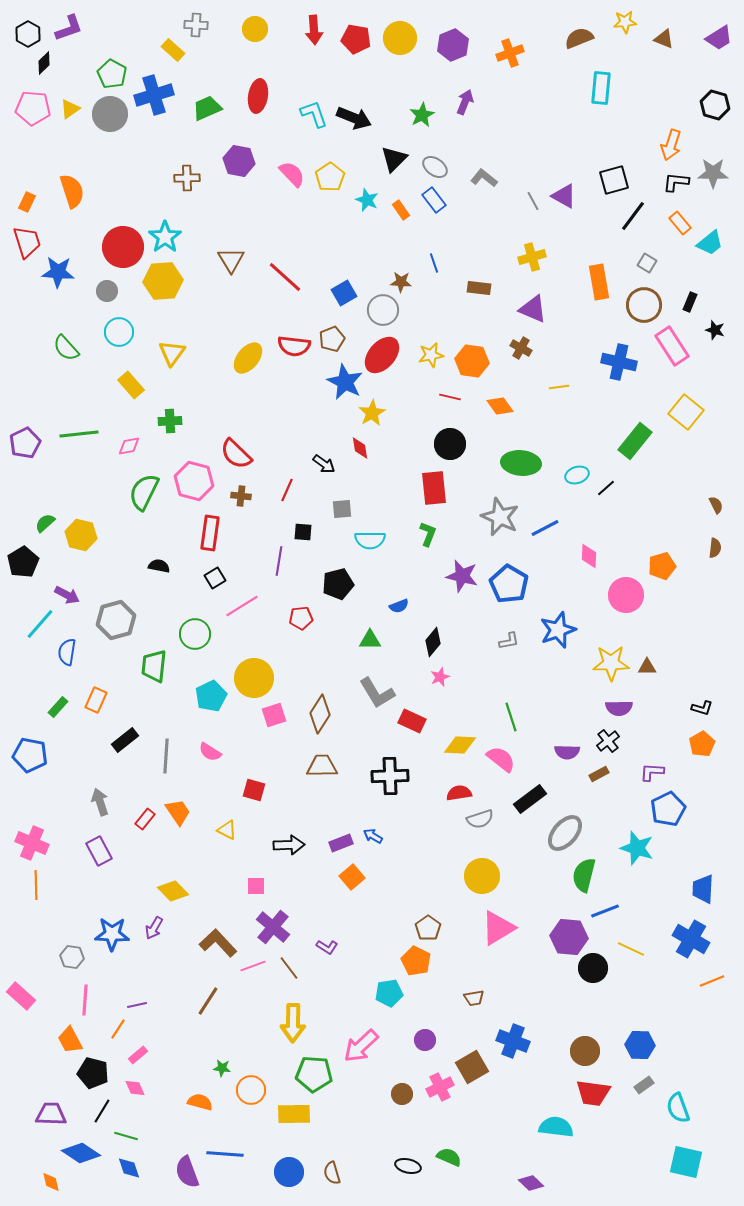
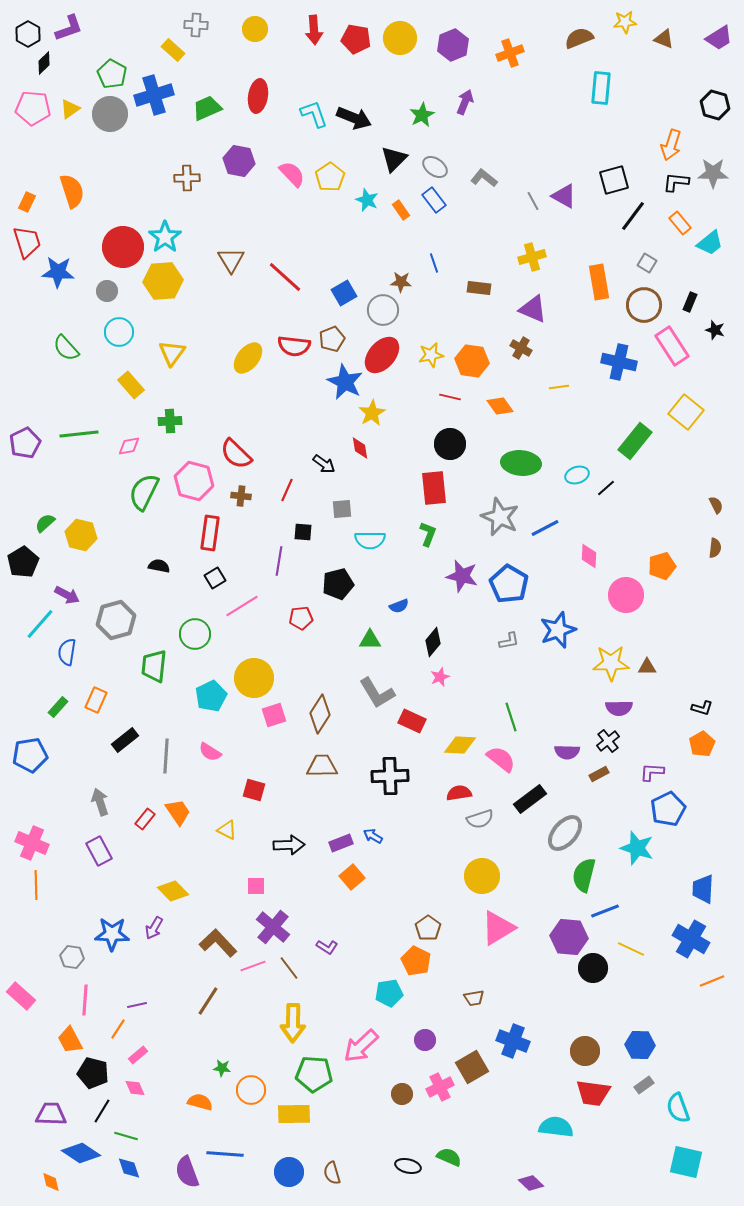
blue pentagon at (30, 755): rotated 20 degrees counterclockwise
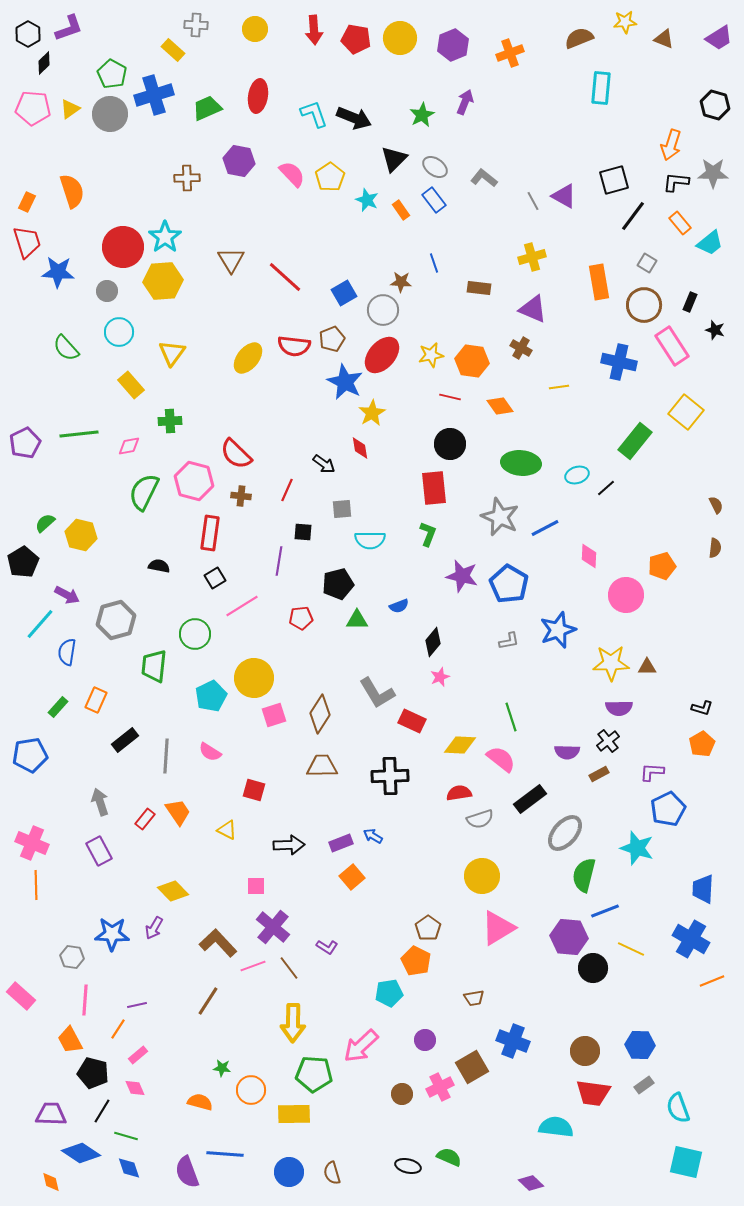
green triangle at (370, 640): moved 13 px left, 20 px up
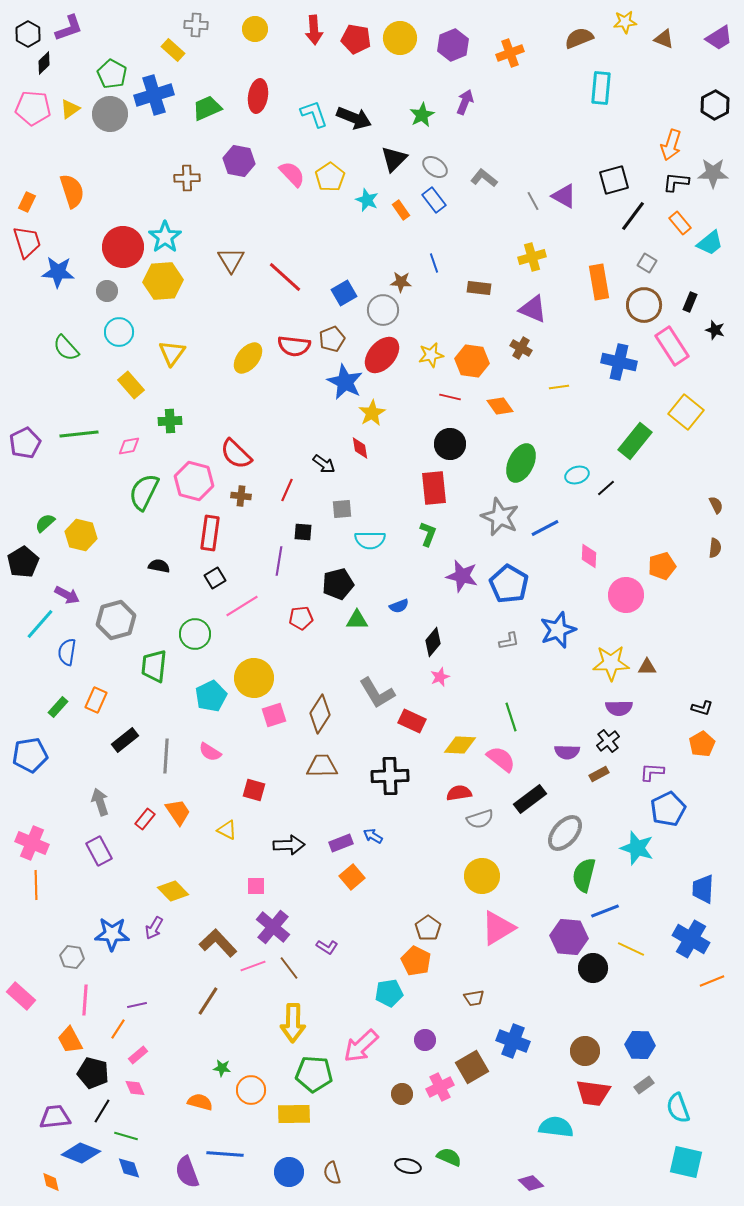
black hexagon at (715, 105): rotated 16 degrees clockwise
green ellipse at (521, 463): rotated 69 degrees counterclockwise
purple trapezoid at (51, 1114): moved 4 px right, 3 px down; rotated 8 degrees counterclockwise
blue diamond at (81, 1153): rotated 12 degrees counterclockwise
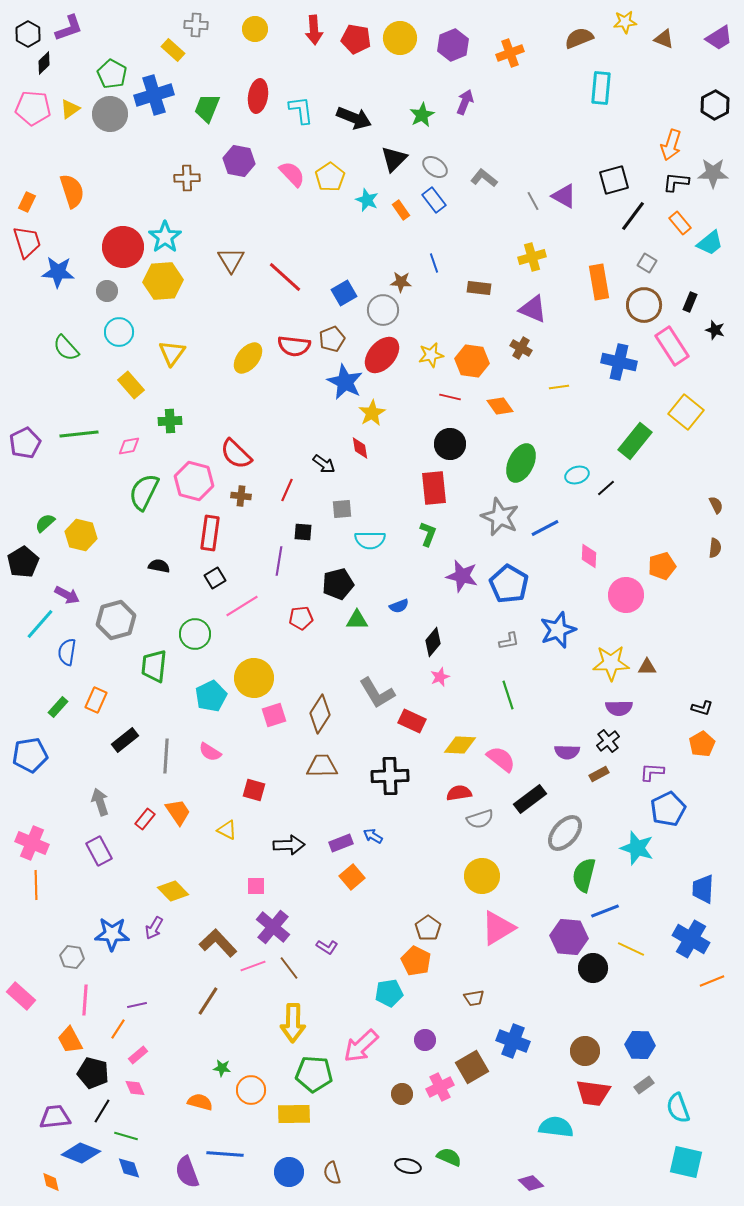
green trapezoid at (207, 108): rotated 44 degrees counterclockwise
cyan L-shape at (314, 114): moved 13 px left, 4 px up; rotated 12 degrees clockwise
green line at (511, 717): moved 3 px left, 22 px up
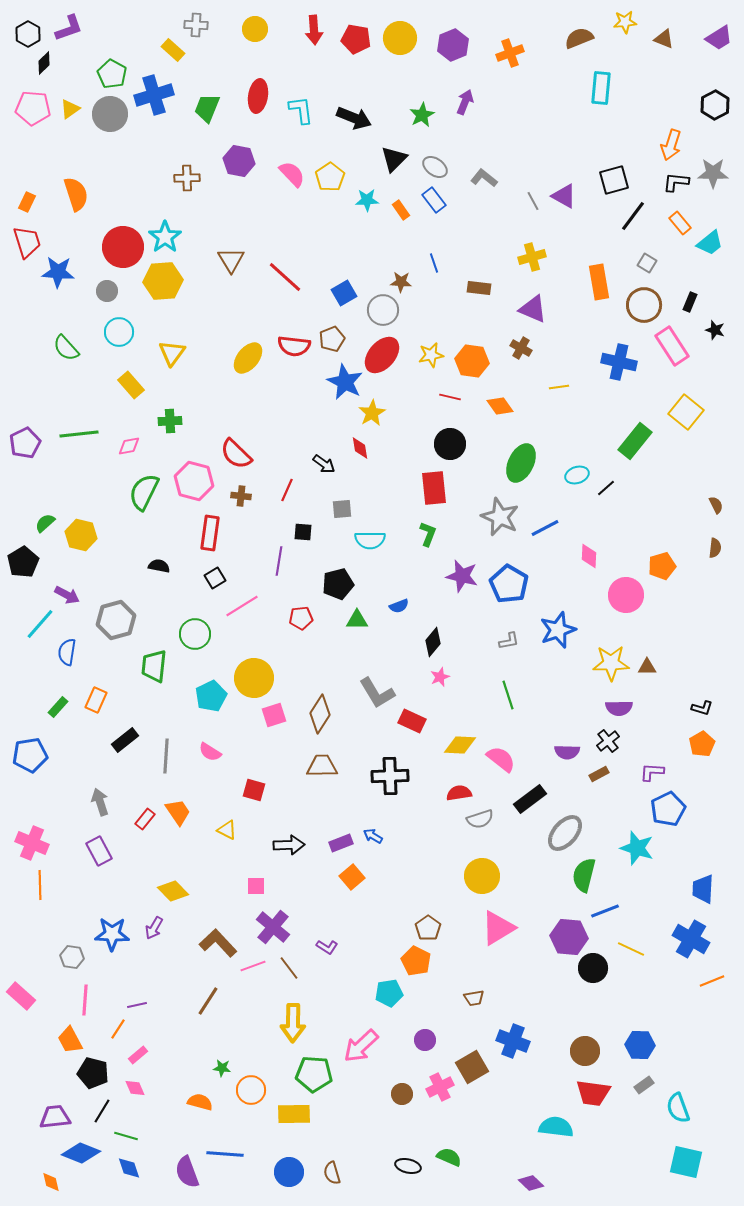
orange semicircle at (72, 191): moved 4 px right, 3 px down
cyan star at (367, 200): rotated 25 degrees counterclockwise
orange line at (36, 885): moved 4 px right
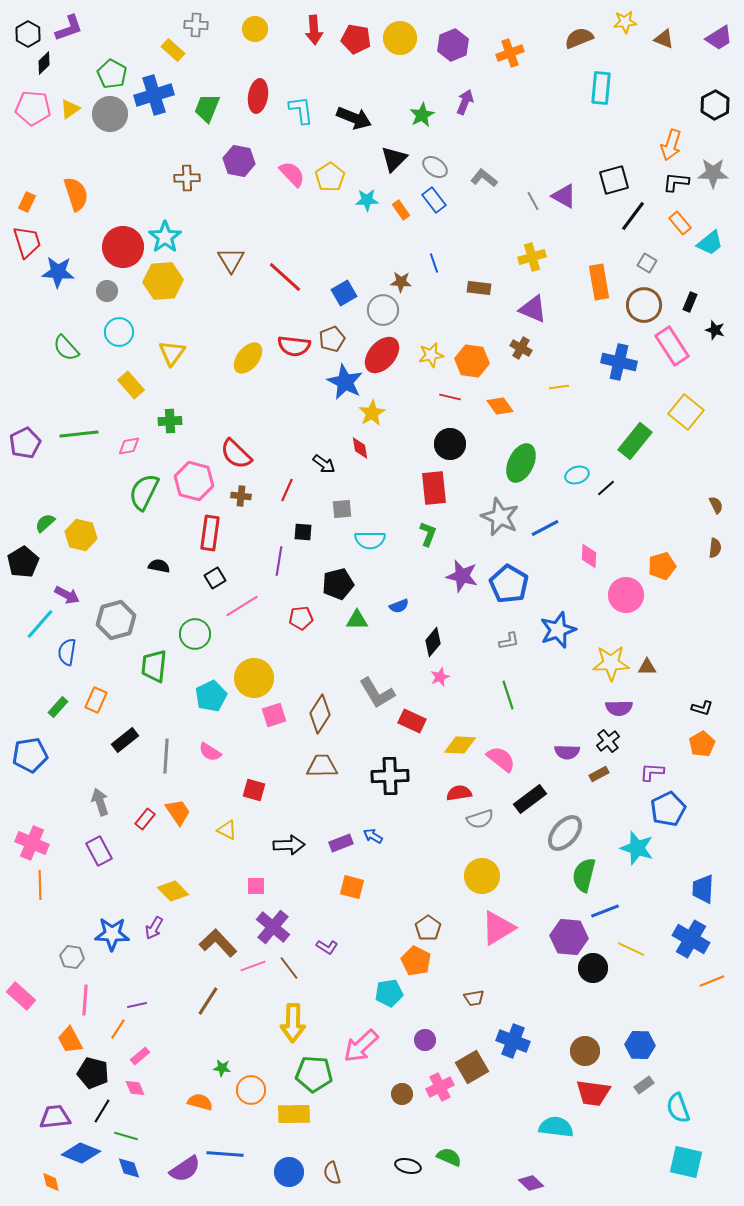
orange square at (352, 877): moved 10 px down; rotated 35 degrees counterclockwise
pink rectangle at (138, 1055): moved 2 px right, 1 px down
purple semicircle at (187, 1172): moved 2 px left, 3 px up; rotated 104 degrees counterclockwise
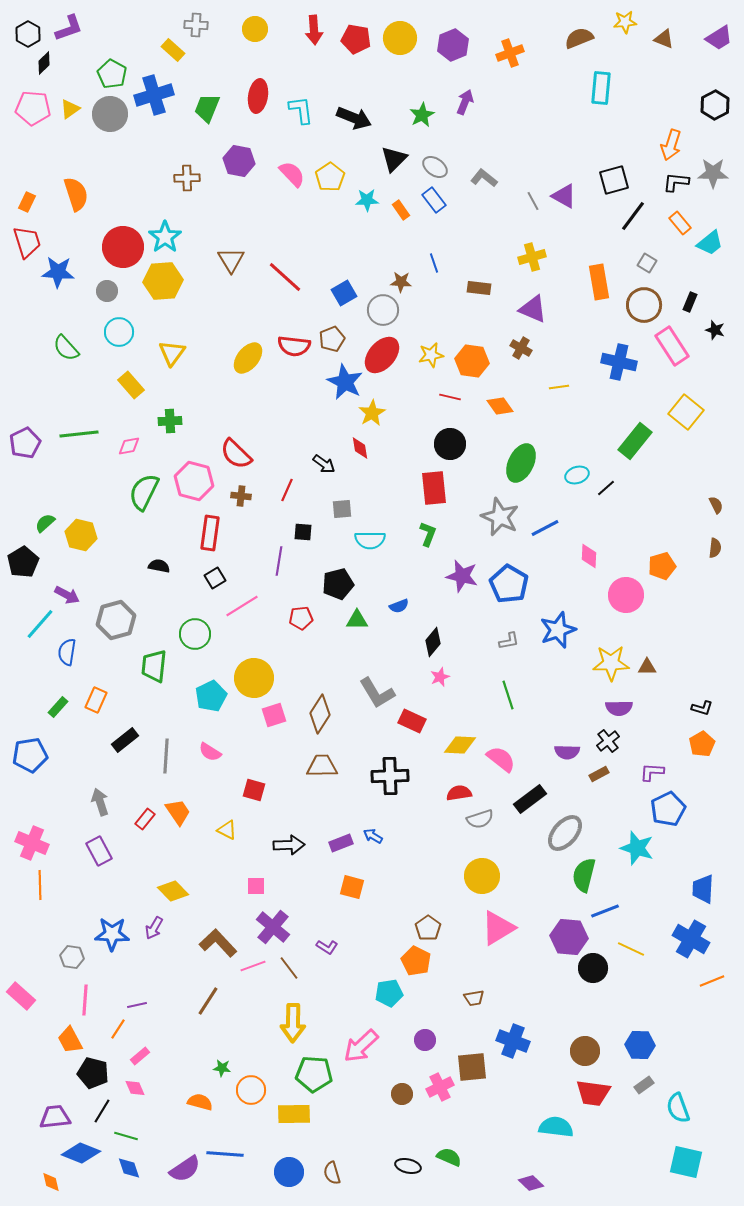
brown square at (472, 1067): rotated 24 degrees clockwise
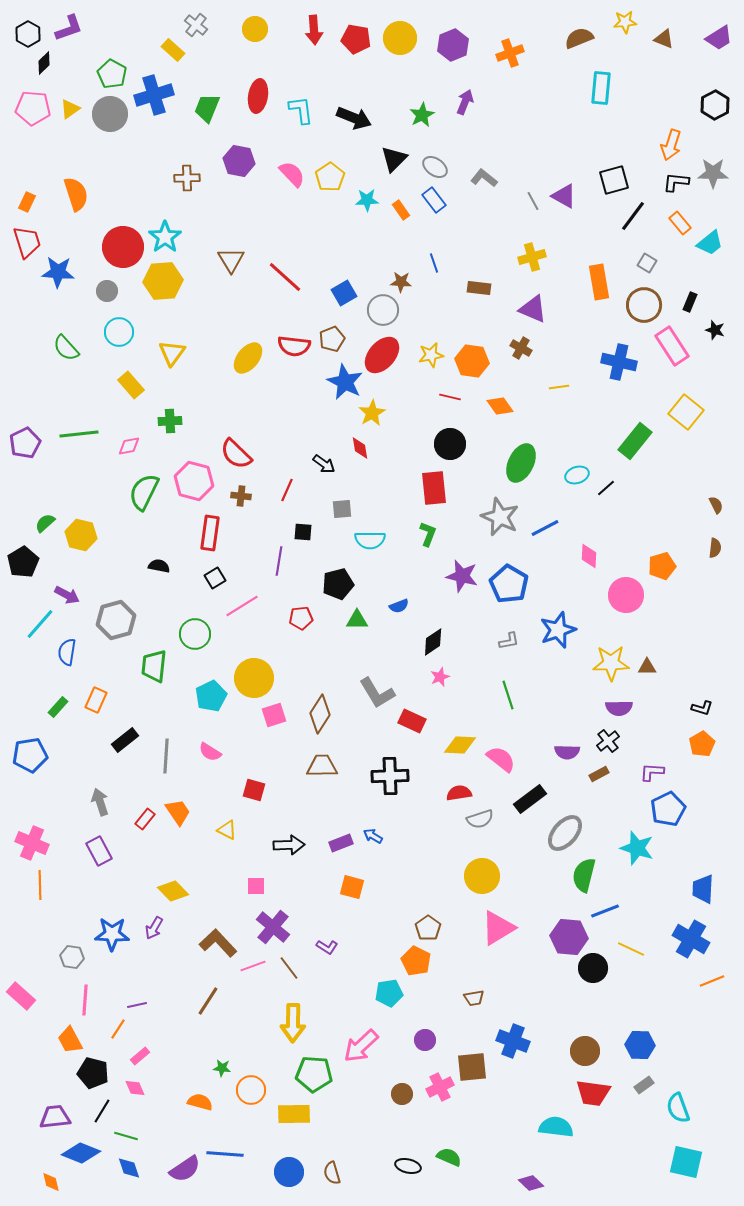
gray cross at (196, 25): rotated 35 degrees clockwise
black diamond at (433, 642): rotated 16 degrees clockwise
